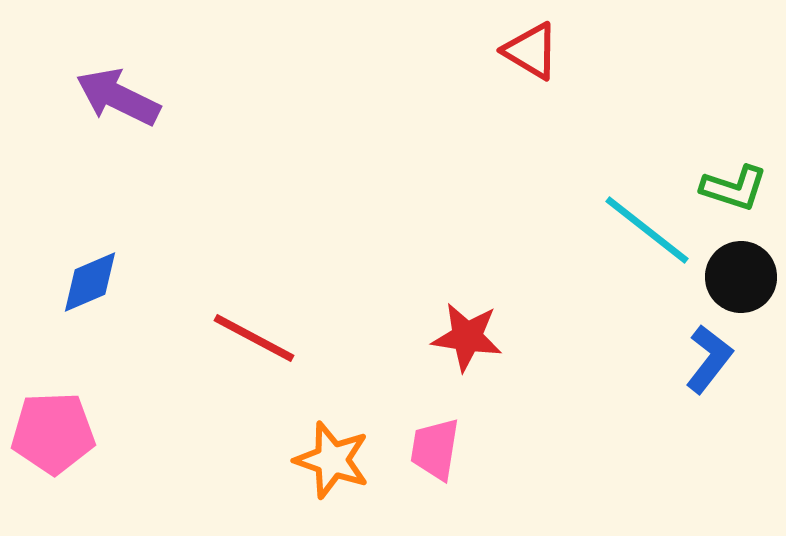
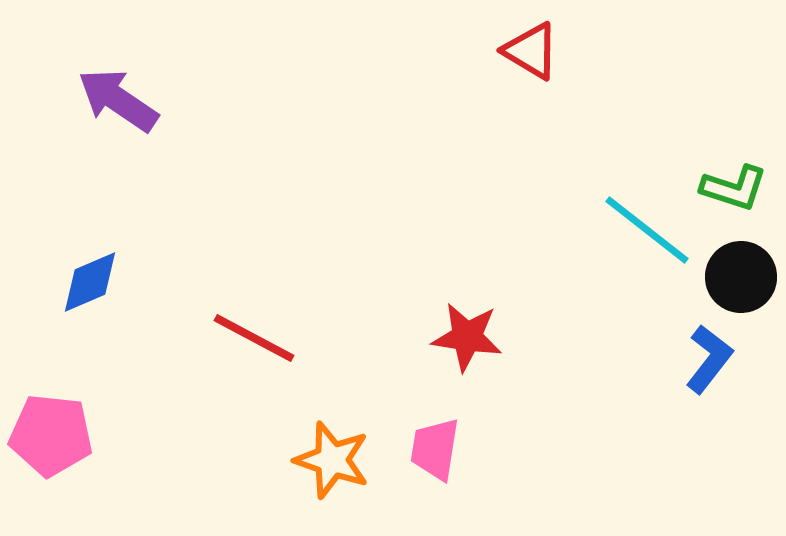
purple arrow: moved 3 px down; rotated 8 degrees clockwise
pink pentagon: moved 2 px left, 2 px down; rotated 8 degrees clockwise
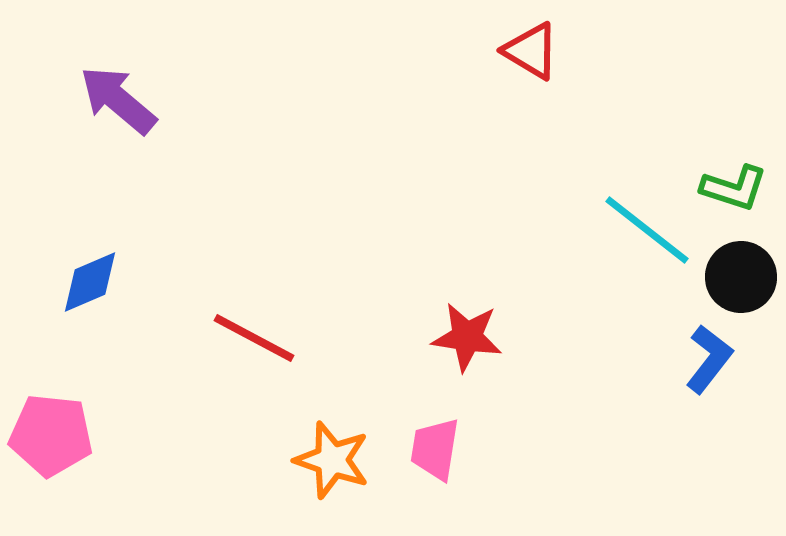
purple arrow: rotated 6 degrees clockwise
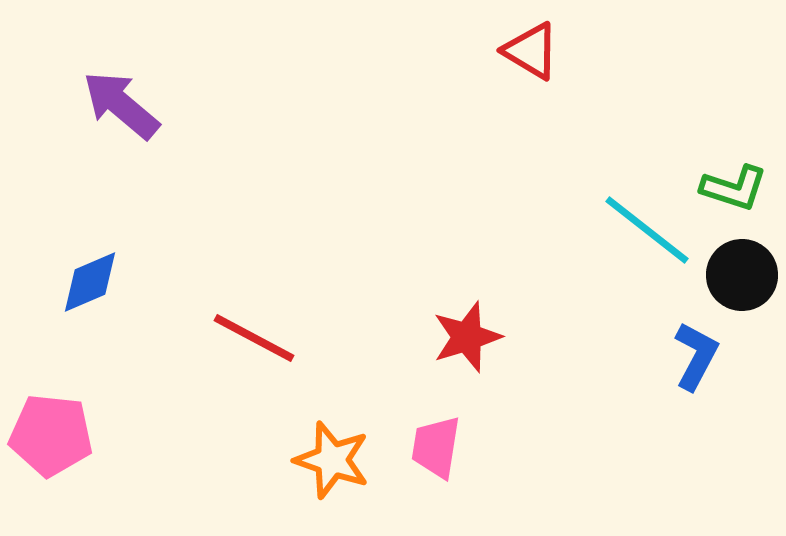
purple arrow: moved 3 px right, 5 px down
black circle: moved 1 px right, 2 px up
red star: rotated 26 degrees counterclockwise
blue L-shape: moved 13 px left, 3 px up; rotated 10 degrees counterclockwise
pink trapezoid: moved 1 px right, 2 px up
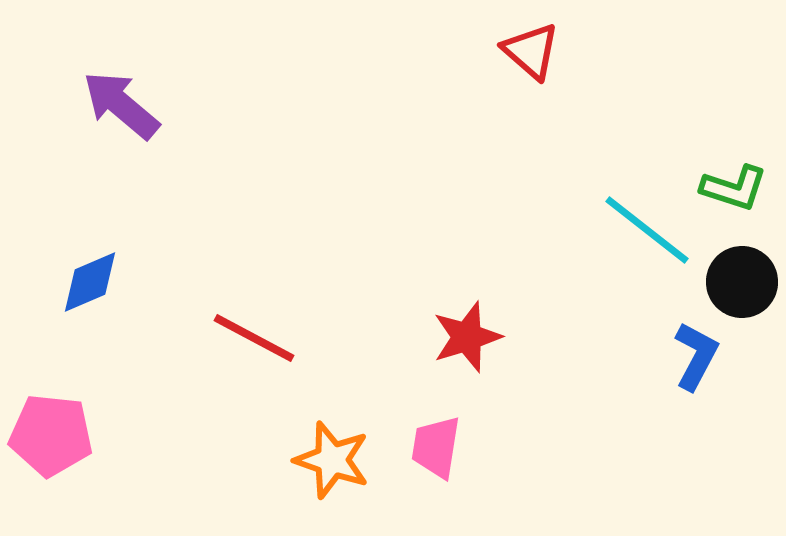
red triangle: rotated 10 degrees clockwise
black circle: moved 7 px down
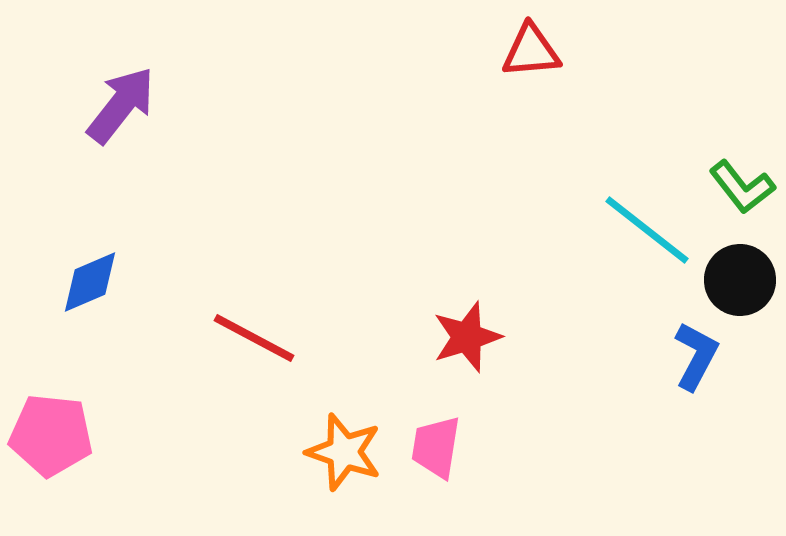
red triangle: rotated 46 degrees counterclockwise
purple arrow: rotated 88 degrees clockwise
green L-shape: moved 8 px right, 1 px up; rotated 34 degrees clockwise
black circle: moved 2 px left, 2 px up
orange star: moved 12 px right, 8 px up
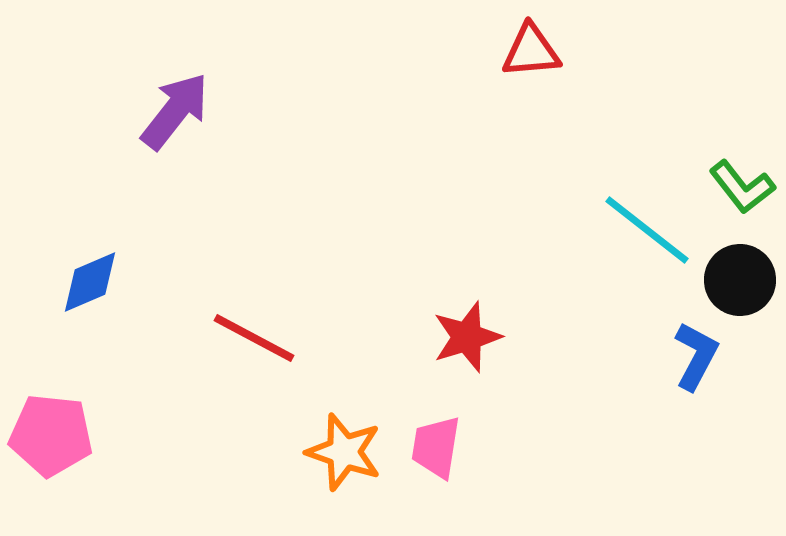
purple arrow: moved 54 px right, 6 px down
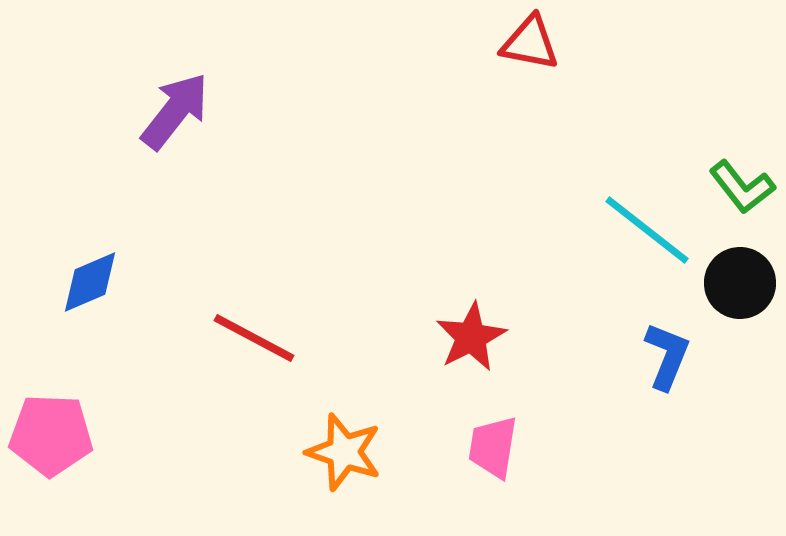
red triangle: moved 1 px left, 8 px up; rotated 16 degrees clockwise
black circle: moved 3 px down
red star: moved 4 px right; rotated 10 degrees counterclockwise
blue L-shape: moved 29 px left; rotated 6 degrees counterclockwise
pink pentagon: rotated 4 degrees counterclockwise
pink trapezoid: moved 57 px right
